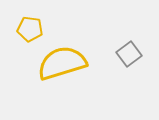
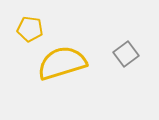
gray square: moved 3 px left
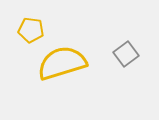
yellow pentagon: moved 1 px right, 1 px down
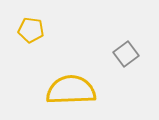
yellow semicircle: moved 9 px right, 27 px down; rotated 15 degrees clockwise
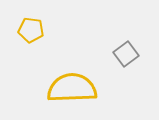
yellow semicircle: moved 1 px right, 2 px up
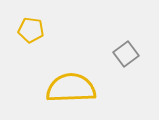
yellow semicircle: moved 1 px left
